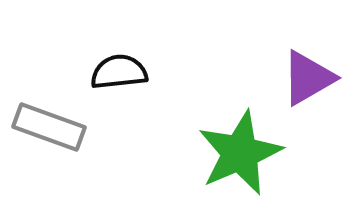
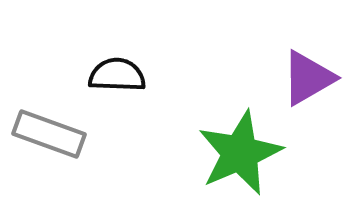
black semicircle: moved 2 px left, 3 px down; rotated 8 degrees clockwise
gray rectangle: moved 7 px down
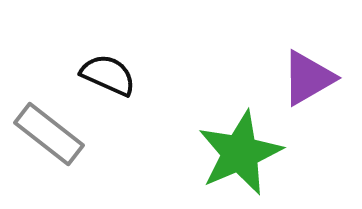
black semicircle: moved 9 px left; rotated 22 degrees clockwise
gray rectangle: rotated 18 degrees clockwise
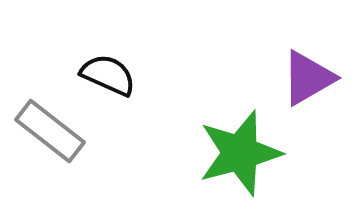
gray rectangle: moved 1 px right, 3 px up
green star: rotated 8 degrees clockwise
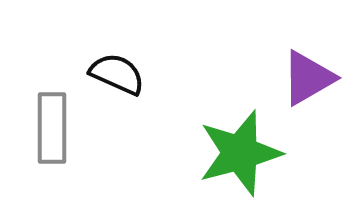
black semicircle: moved 9 px right, 1 px up
gray rectangle: moved 2 px right, 3 px up; rotated 52 degrees clockwise
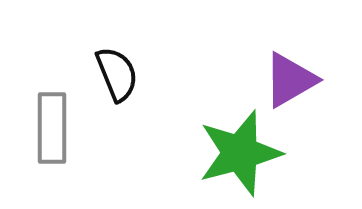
black semicircle: rotated 44 degrees clockwise
purple triangle: moved 18 px left, 2 px down
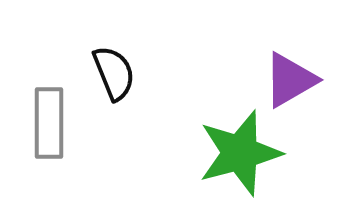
black semicircle: moved 3 px left, 1 px up
gray rectangle: moved 3 px left, 5 px up
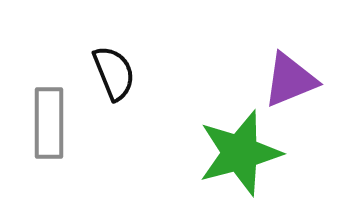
purple triangle: rotated 8 degrees clockwise
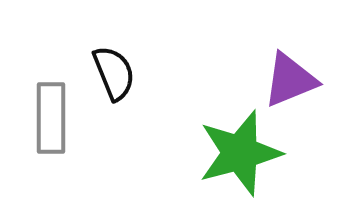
gray rectangle: moved 2 px right, 5 px up
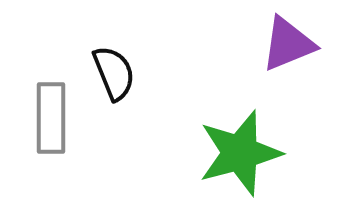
purple triangle: moved 2 px left, 36 px up
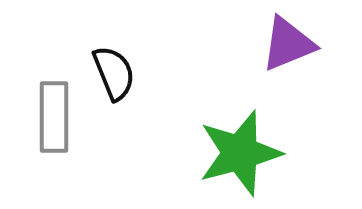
gray rectangle: moved 3 px right, 1 px up
